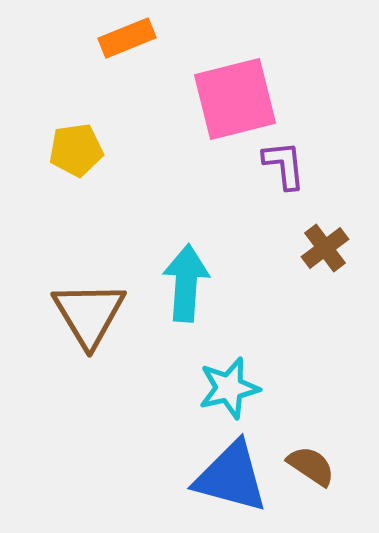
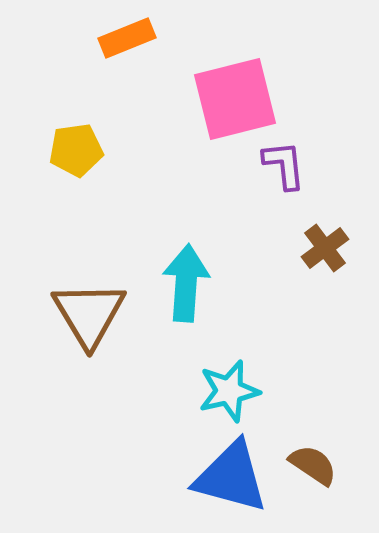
cyan star: moved 3 px down
brown semicircle: moved 2 px right, 1 px up
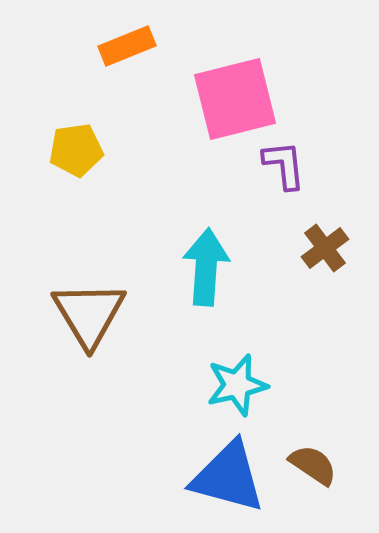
orange rectangle: moved 8 px down
cyan arrow: moved 20 px right, 16 px up
cyan star: moved 8 px right, 6 px up
blue triangle: moved 3 px left
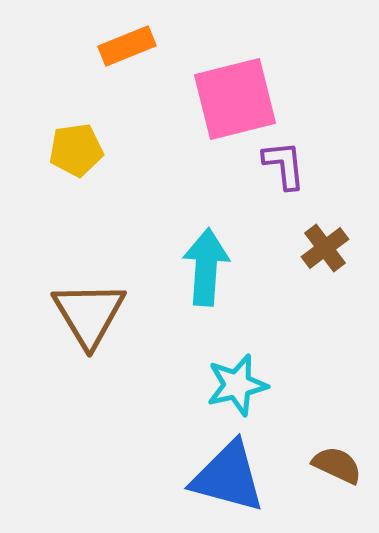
brown semicircle: moved 24 px right; rotated 9 degrees counterclockwise
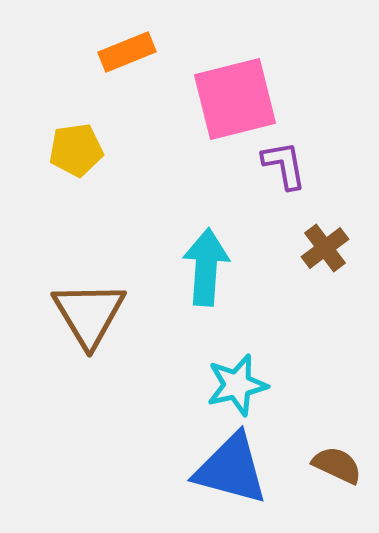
orange rectangle: moved 6 px down
purple L-shape: rotated 4 degrees counterclockwise
blue triangle: moved 3 px right, 8 px up
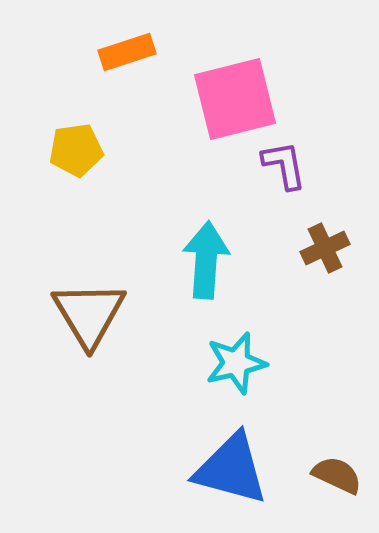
orange rectangle: rotated 4 degrees clockwise
brown cross: rotated 12 degrees clockwise
cyan arrow: moved 7 px up
cyan star: moved 1 px left, 22 px up
brown semicircle: moved 10 px down
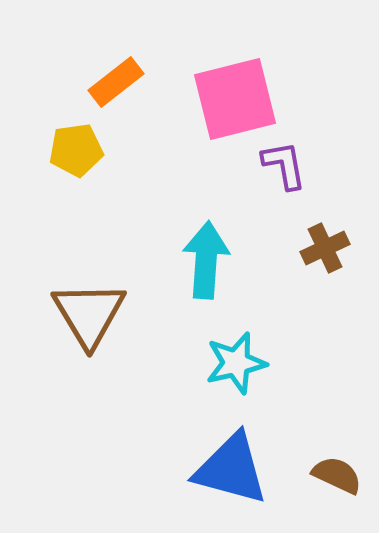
orange rectangle: moved 11 px left, 30 px down; rotated 20 degrees counterclockwise
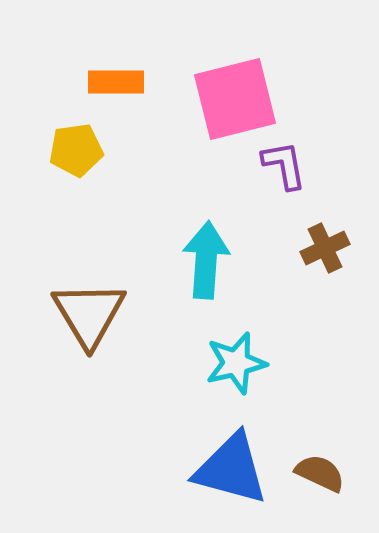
orange rectangle: rotated 38 degrees clockwise
brown semicircle: moved 17 px left, 2 px up
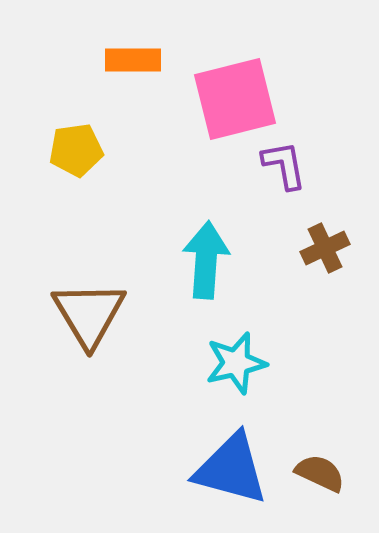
orange rectangle: moved 17 px right, 22 px up
